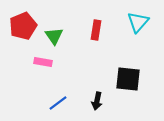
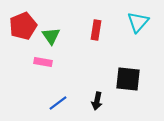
green triangle: moved 3 px left
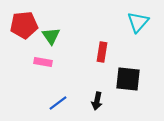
red pentagon: moved 1 px right, 1 px up; rotated 16 degrees clockwise
red rectangle: moved 6 px right, 22 px down
